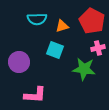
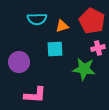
cyan square: moved 1 px up; rotated 24 degrees counterclockwise
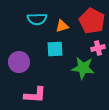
green star: moved 1 px left, 1 px up
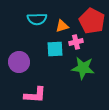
pink cross: moved 22 px left, 6 px up
